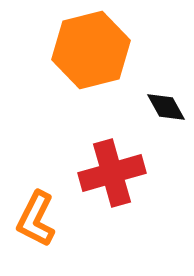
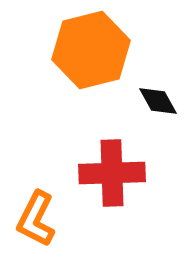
black diamond: moved 8 px left, 6 px up
red cross: rotated 14 degrees clockwise
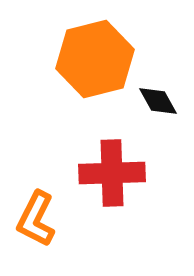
orange hexagon: moved 4 px right, 9 px down
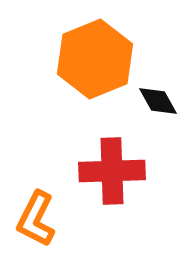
orange hexagon: rotated 8 degrees counterclockwise
red cross: moved 2 px up
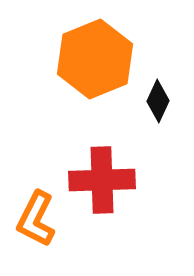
black diamond: rotated 54 degrees clockwise
red cross: moved 10 px left, 9 px down
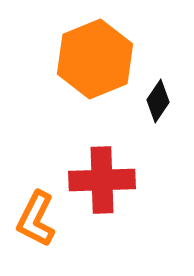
black diamond: rotated 9 degrees clockwise
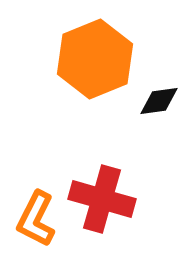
black diamond: moved 1 px right; rotated 48 degrees clockwise
red cross: moved 19 px down; rotated 18 degrees clockwise
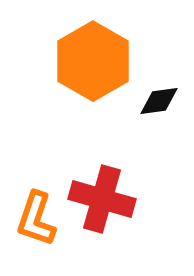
orange hexagon: moved 2 px left, 2 px down; rotated 8 degrees counterclockwise
orange L-shape: rotated 8 degrees counterclockwise
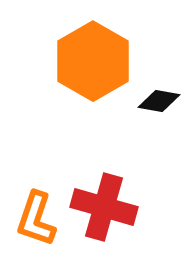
black diamond: rotated 18 degrees clockwise
red cross: moved 2 px right, 8 px down
